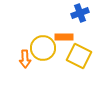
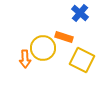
blue cross: rotated 30 degrees counterclockwise
orange rectangle: rotated 18 degrees clockwise
yellow square: moved 3 px right, 4 px down
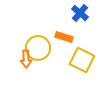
yellow circle: moved 5 px left
orange arrow: moved 1 px right
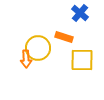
yellow square: rotated 25 degrees counterclockwise
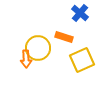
yellow square: rotated 25 degrees counterclockwise
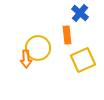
orange rectangle: moved 3 px right, 2 px up; rotated 66 degrees clockwise
yellow square: moved 1 px right
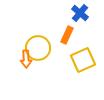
orange rectangle: rotated 30 degrees clockwise
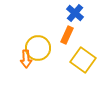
blue cross: moved 5 px left
yellow square: rotated 30 degrees counterclockwise
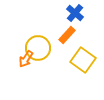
orange rectangle: rotated 18 degrees clockwise
orange arrow: rotated 36 degrees clockwise
